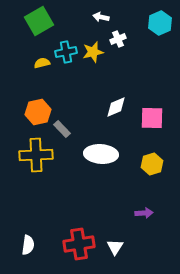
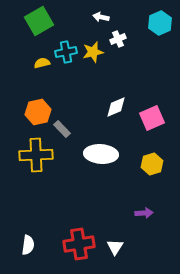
pink square: rotated 25 degrees counterclockwise
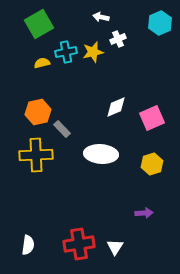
green square: moved 3 px down
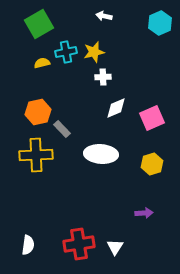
white arrow: moved 3 px right, 1 px up
white cross: moved 15 px left, 38 px down; rotated 21 degrees clockwise
yellow star: moved 1 px right
white diamond: moved 1 px down
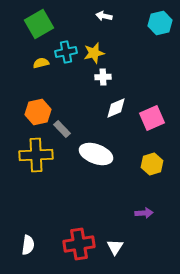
cyan hexagon: rotated 10 degrees clockwise
yellow star: moved 1 px down
yellow semicircle: moved 1 px left
white ellipse: moved 5 px left; rotated 16 degrees clockwise
